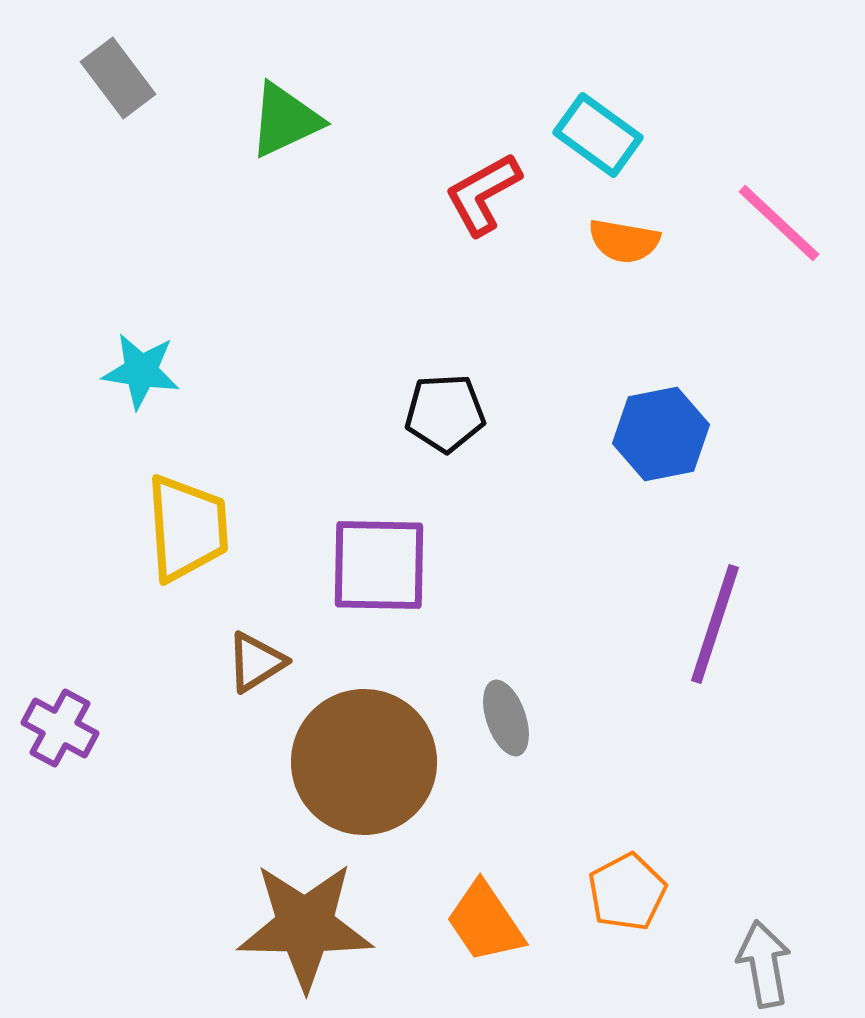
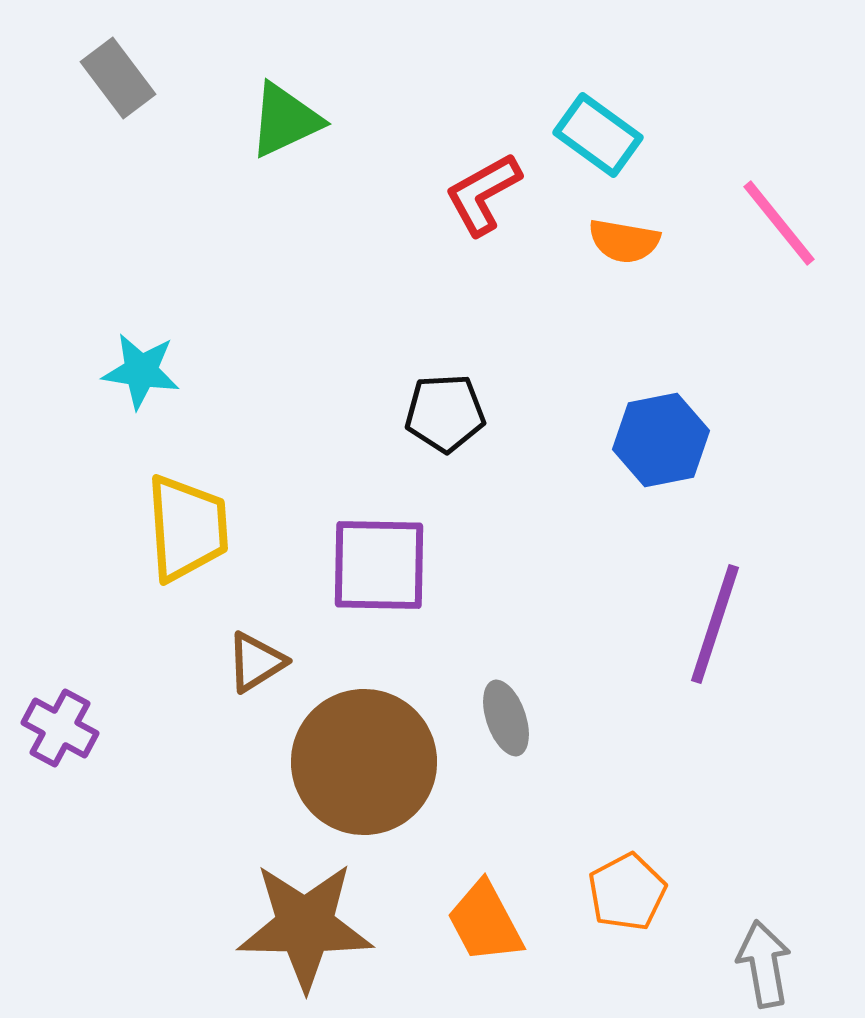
pink line: rotated 8 degrees clockwise
blue hexagon: moved 6 px down
orange trapezoid: rotated 6 degrees clockwise
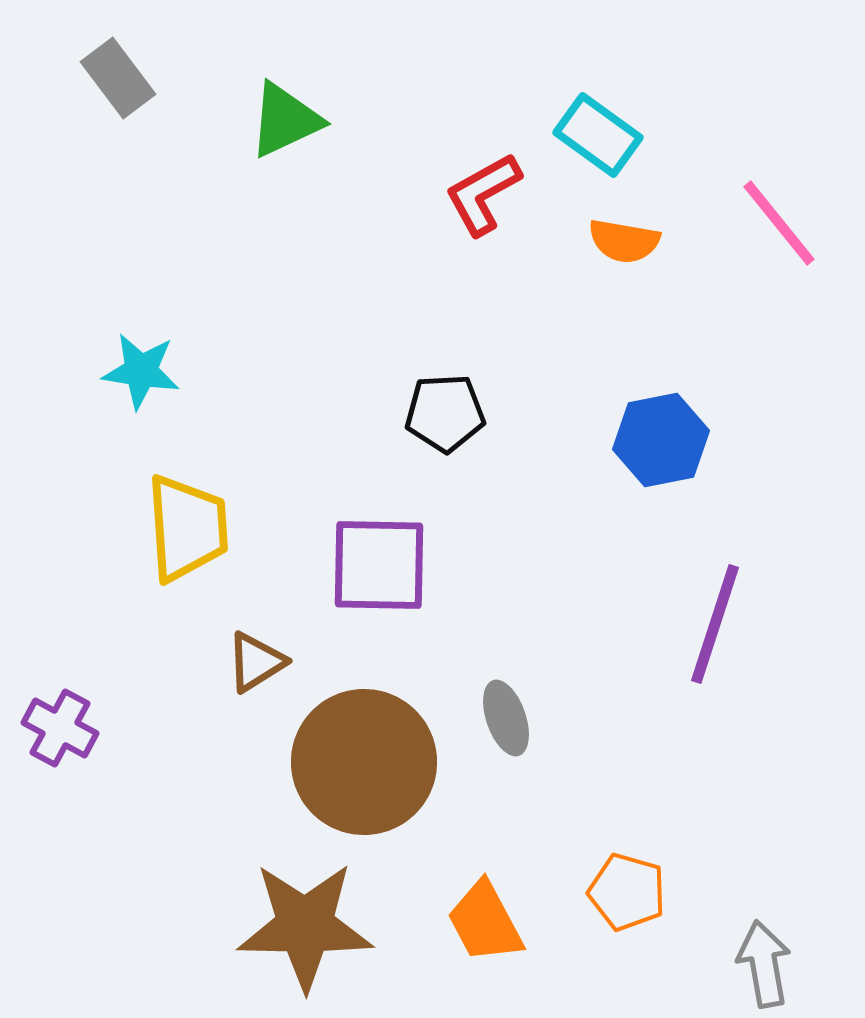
orange pentagon: rotated 28 degrees counterclockwise
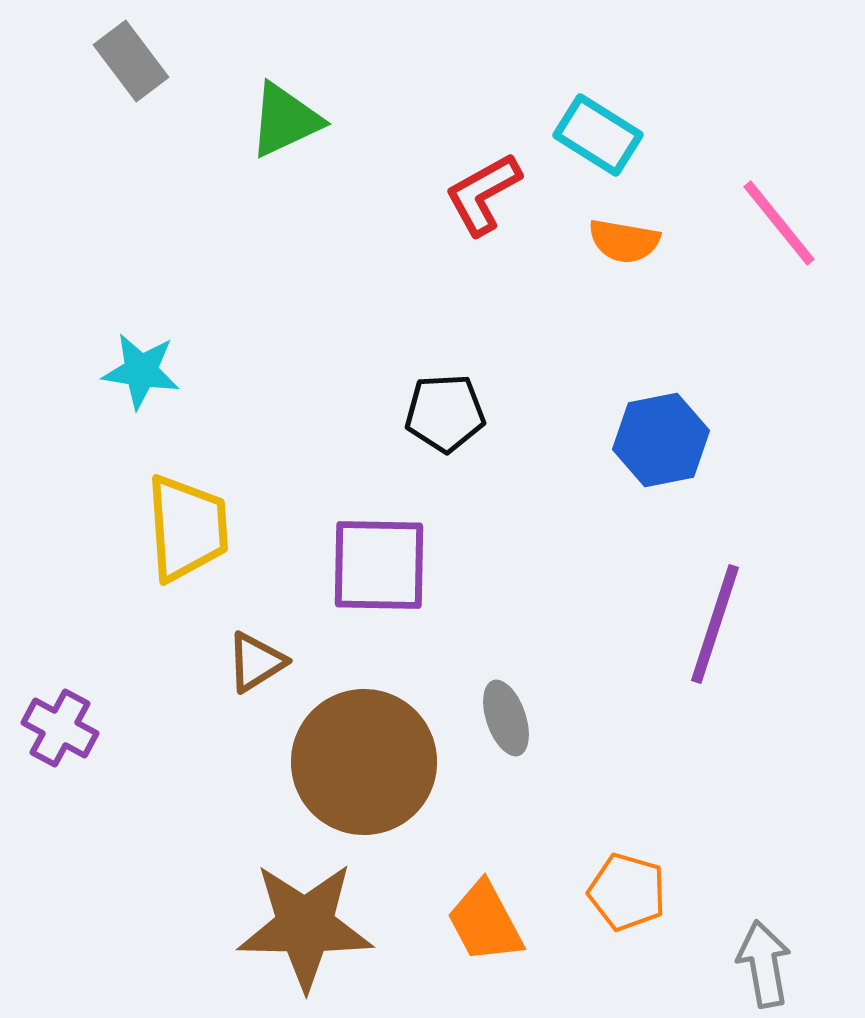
gray rectangle: moved 13 px right, 17 px up
cyan rectangle: rotated 4 degrees counterclockwise
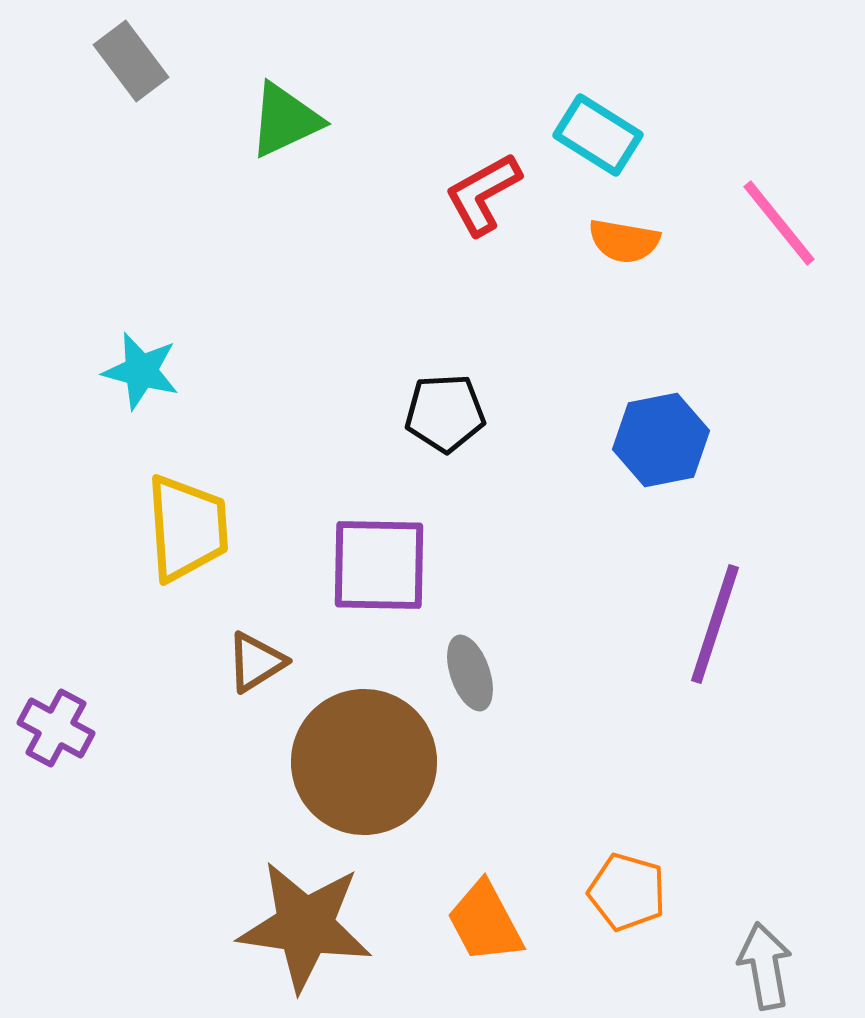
cyan star: rotated 6 degrees clockwise
gray ellipse: moved 36 px left, 45 px up
purple cross: moved 4 px left
brown star: rotated 7 degrees clockwise
gray arrow: moved 1 px right, 2 px down
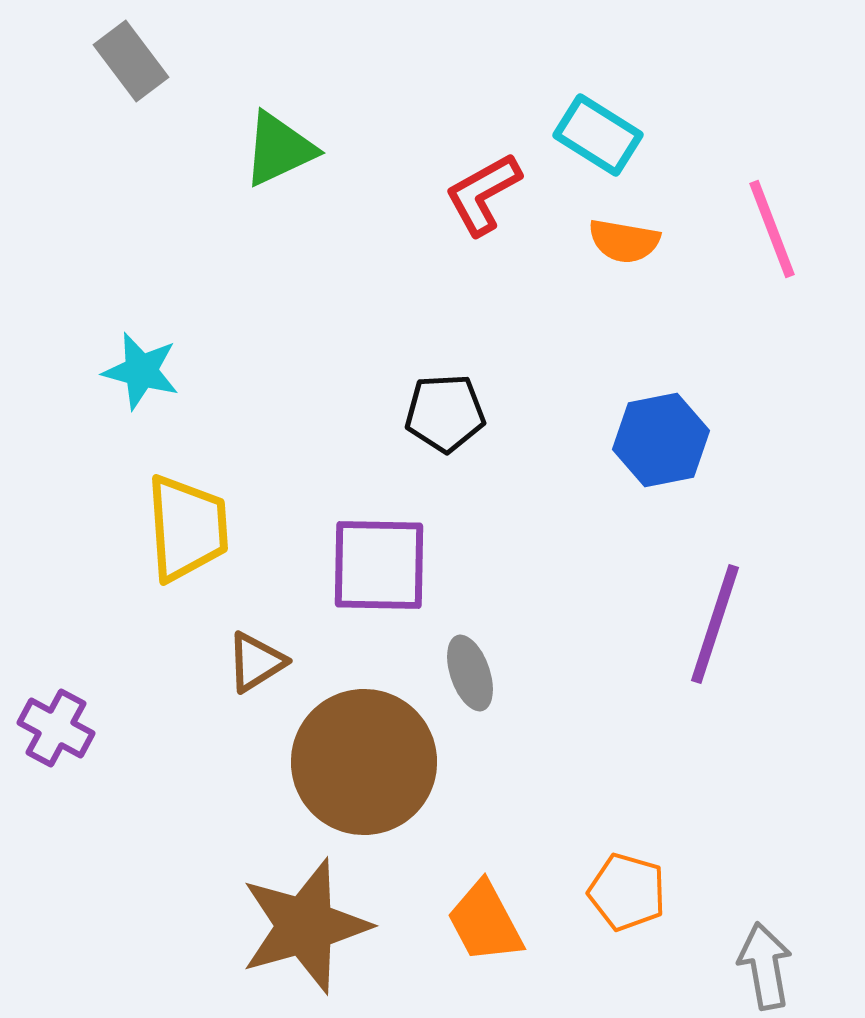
green triangle: moved 6 px left, 29 px down
pink line: moved 7 px left, 6 px down; rotated 18 degrees clockwise
brown star: rotated 24 degrees counterclockwise
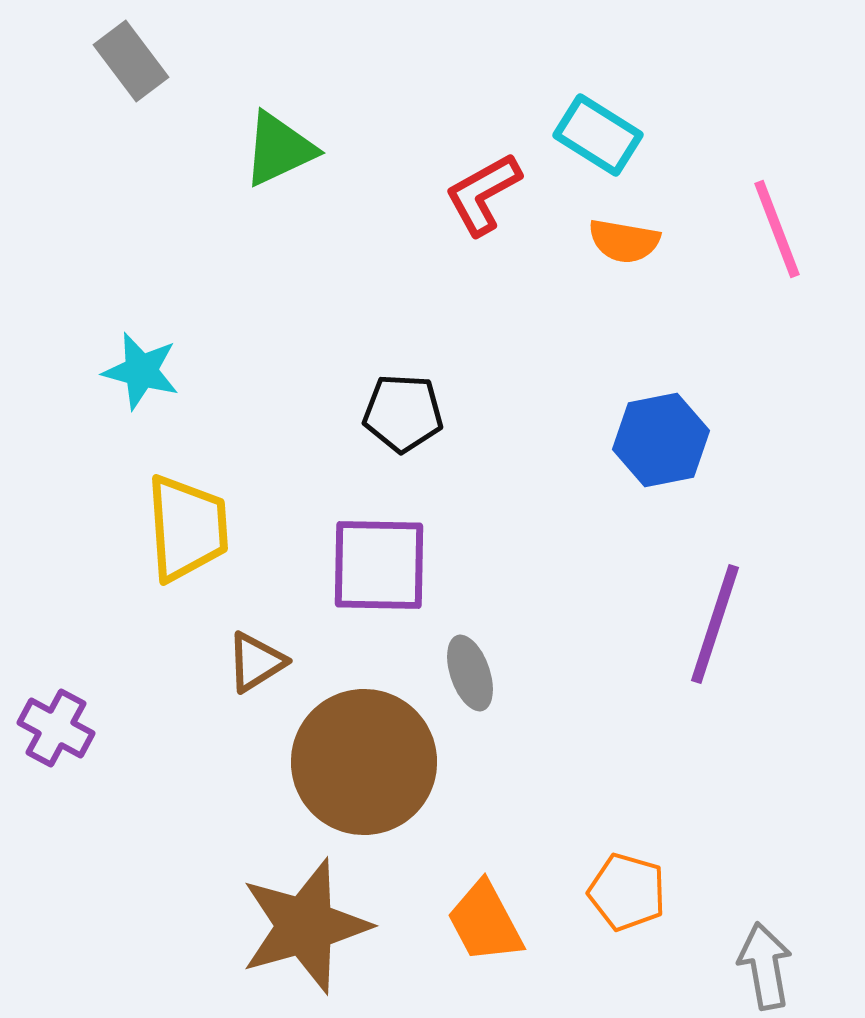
pink line: moved 5 px right
black pentagon: moved 42 px left; rotated 6 degrees clockwise
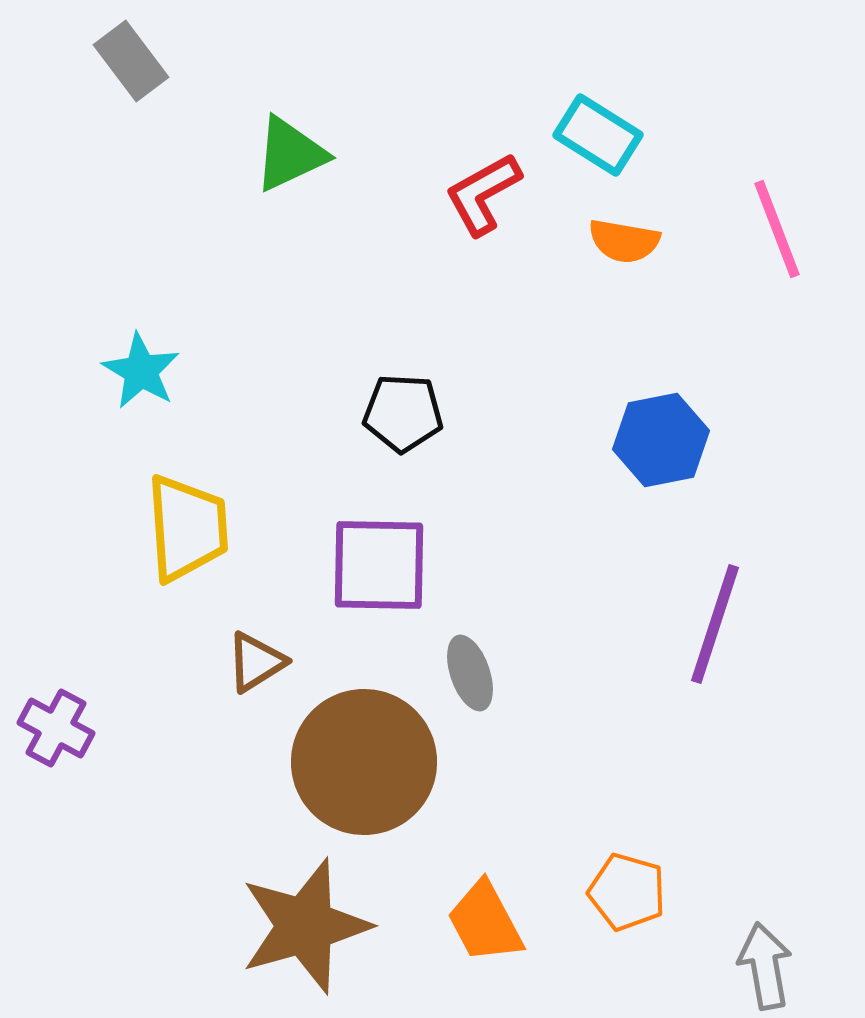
green triangle: moved 11 px right, 5 px down
cyan star: rotated 16 degrees clockwise
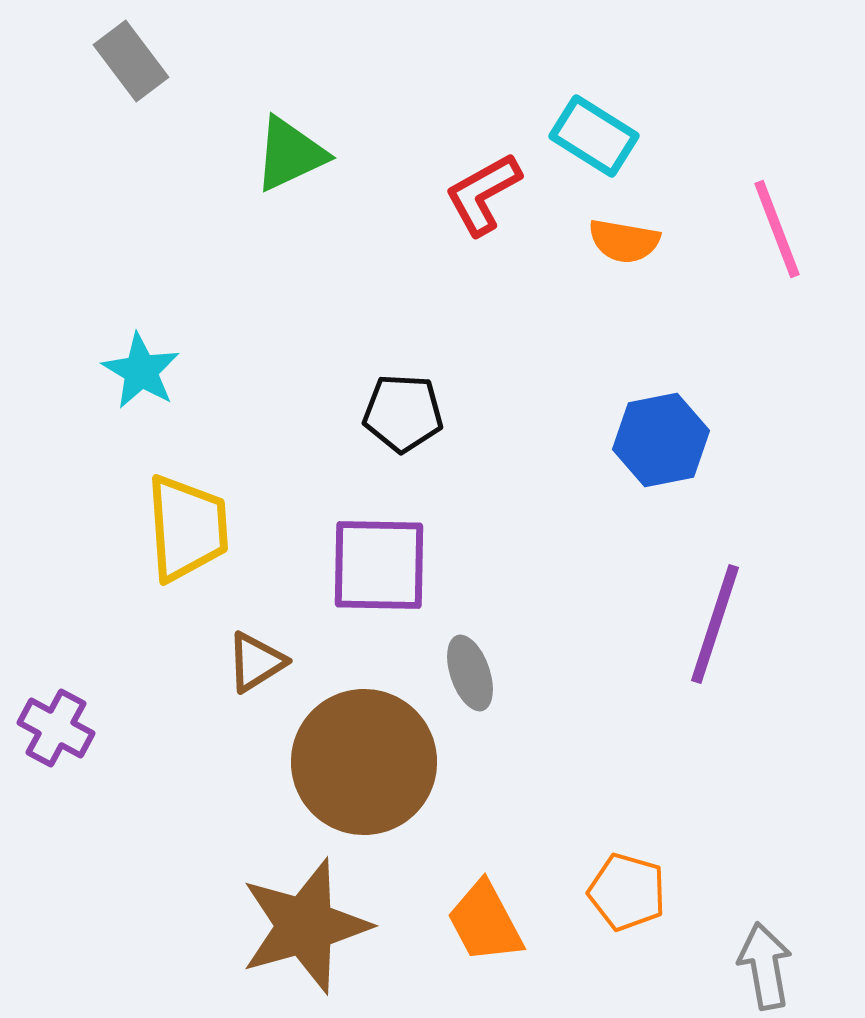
cyan rectangle: moved 4 px left, 1 px down
